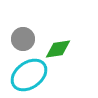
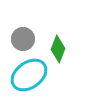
green diamond: rotated 60 degrees counterclockwise
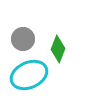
cyan ellipse: rotated 12 degrees clockwise
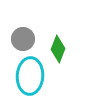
cyan ellipse: moved 1 px right, 1 px down; rotated 63 degrees counterclockwise
